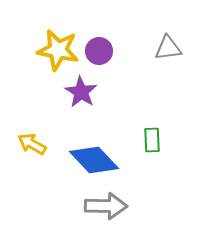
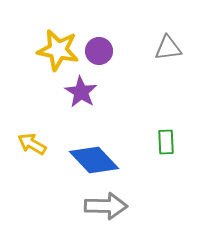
green rectangle: moved 14 px right, 2 px down
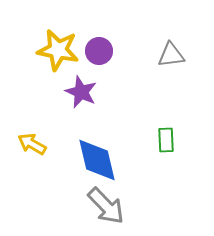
gray triangle: moved 3 px right, 7 px down
purple star: rotated 8 degrees counterclockwise
green rectangle: moved 2 px up
blue diamond: moved 3 px right; rotated 30 degrees clockwise
gray arrow: rotated 45 degrees clockwise
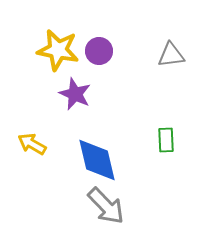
purple star: moved 6 px left, 2 px down
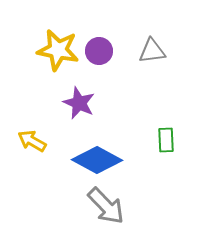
gray triangle: moved 19 px left, 4 px up
purple star: moved 4 px right, 9 px down
yellow arrow: moved 3 px up
blue diamond: rotated 48 degrees counterclockwise
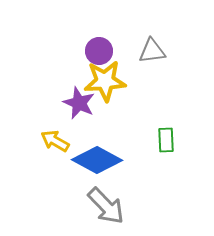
yellow star: moved 47 px right, 31 px down; rotated 15 degrees counterclockwise
yellow arrow: moved 23 px right
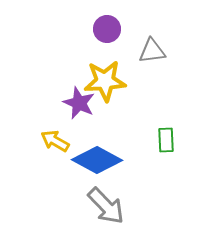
purple circle: moved 8 px right, 22 px up
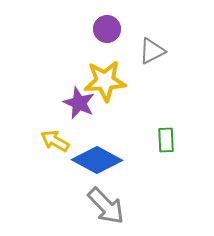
gray triangle: rotated 20 degrees counterclockwise
